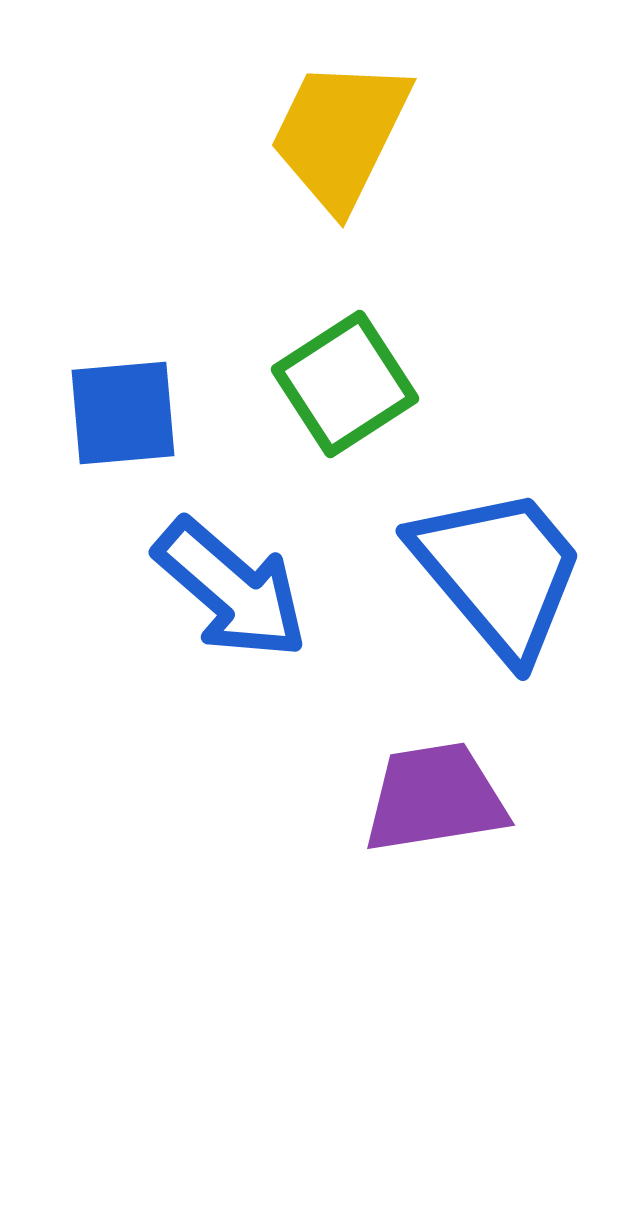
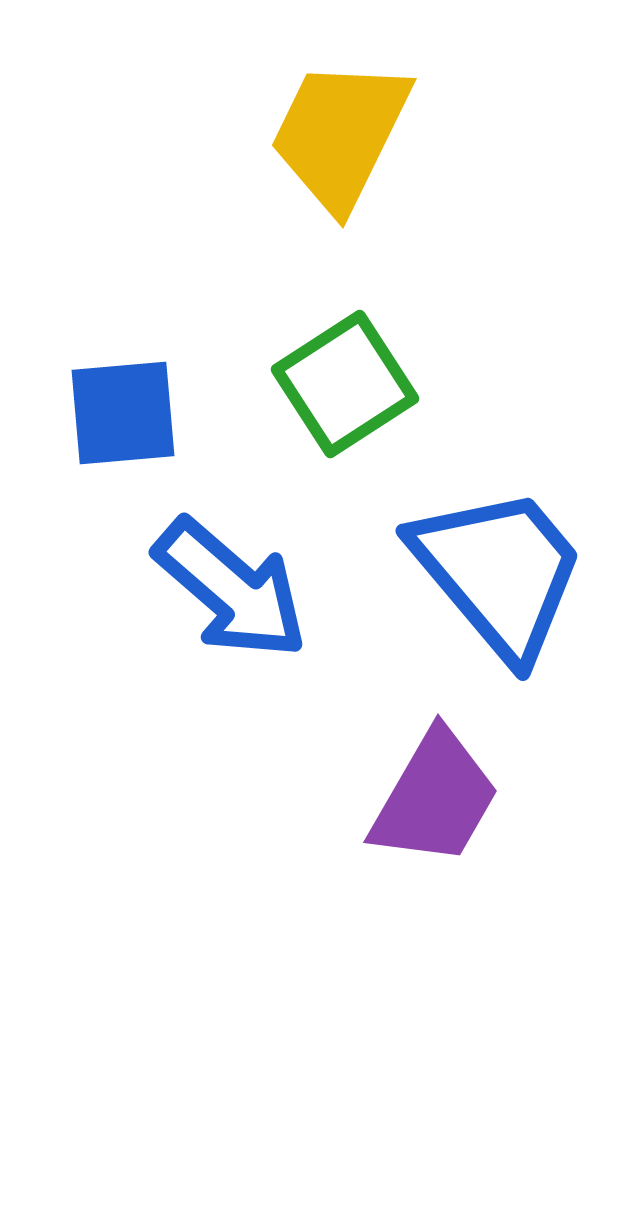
purple trapezoid: rotated 129 degrees clockwise
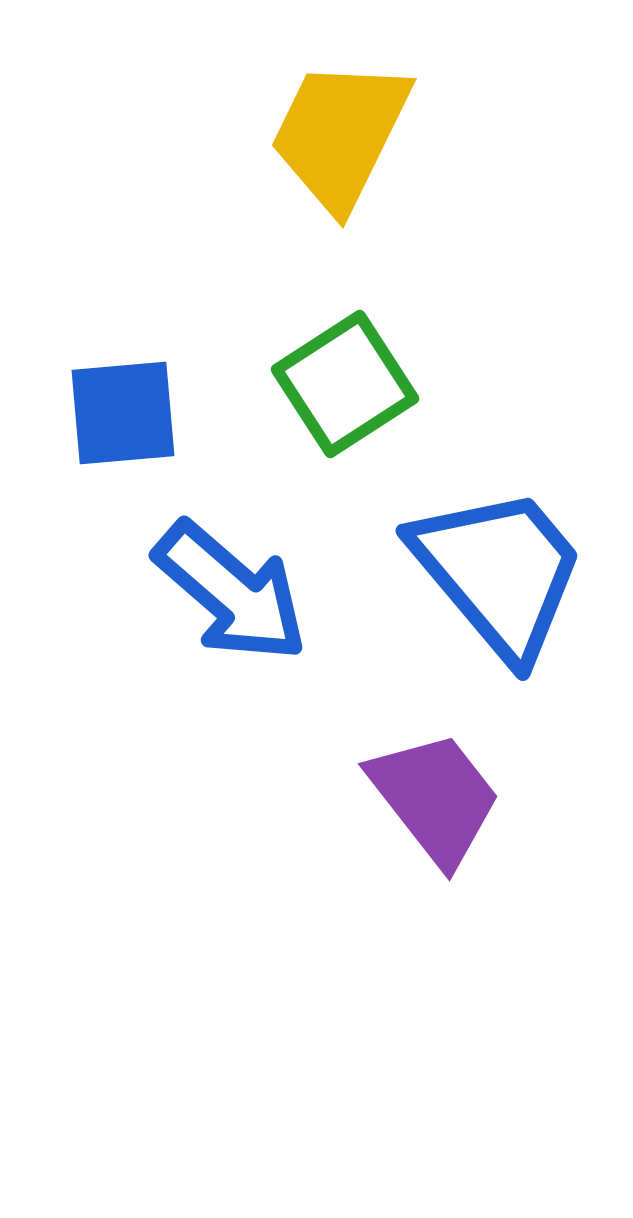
blue arrow: moved 3 px down
purple trapezoid: rotated 68 degrees counterclockwise
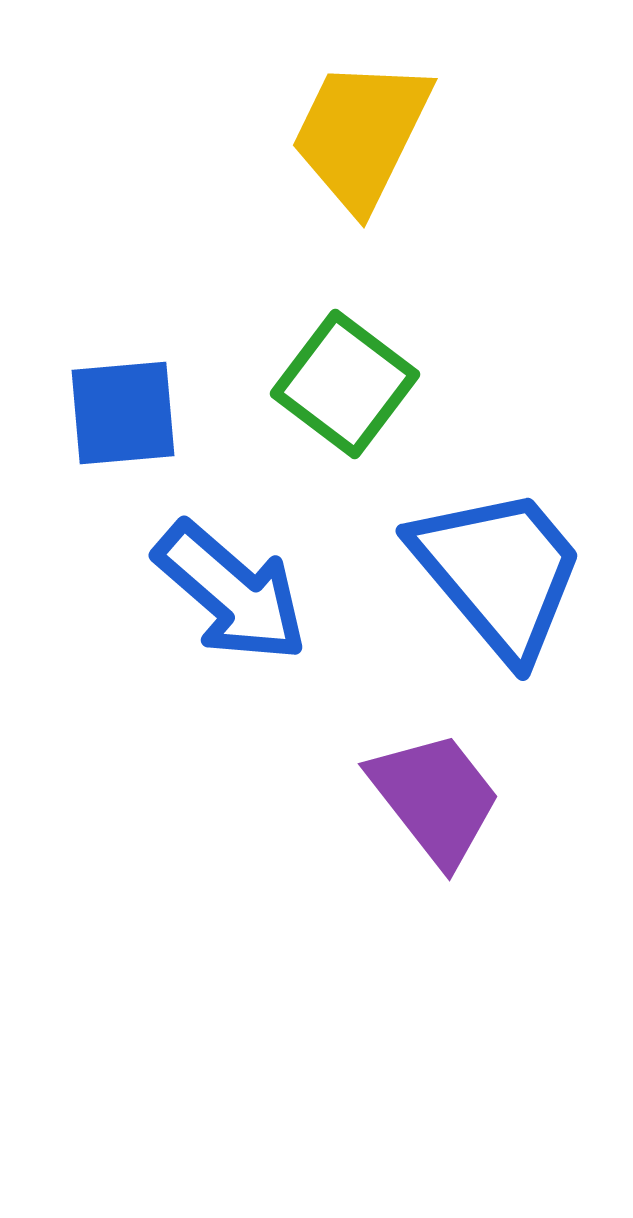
yellow trapezoid: moved 21 px right
green square: rotated 20 degrees counterclockwise
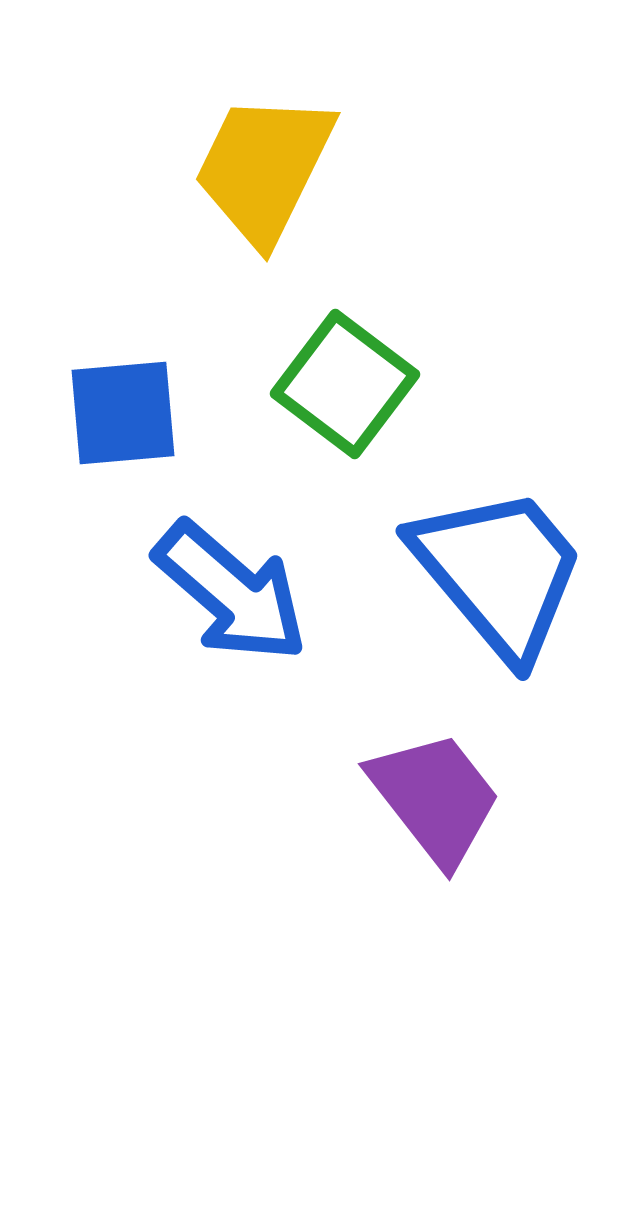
yellow trapezoid: moved 97 px left, 34 px down
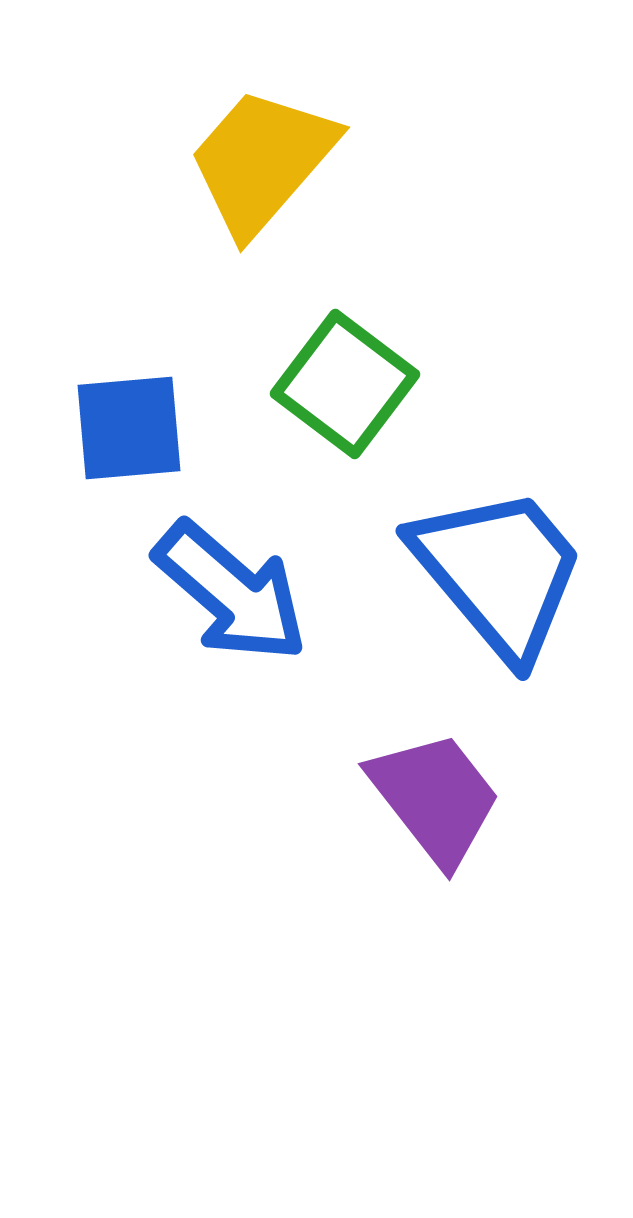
yellow trapezoid: moved 2 px left, 7 px up; rotated 15 degrees clockwise
blue square: moved 6 px right, 15 px down
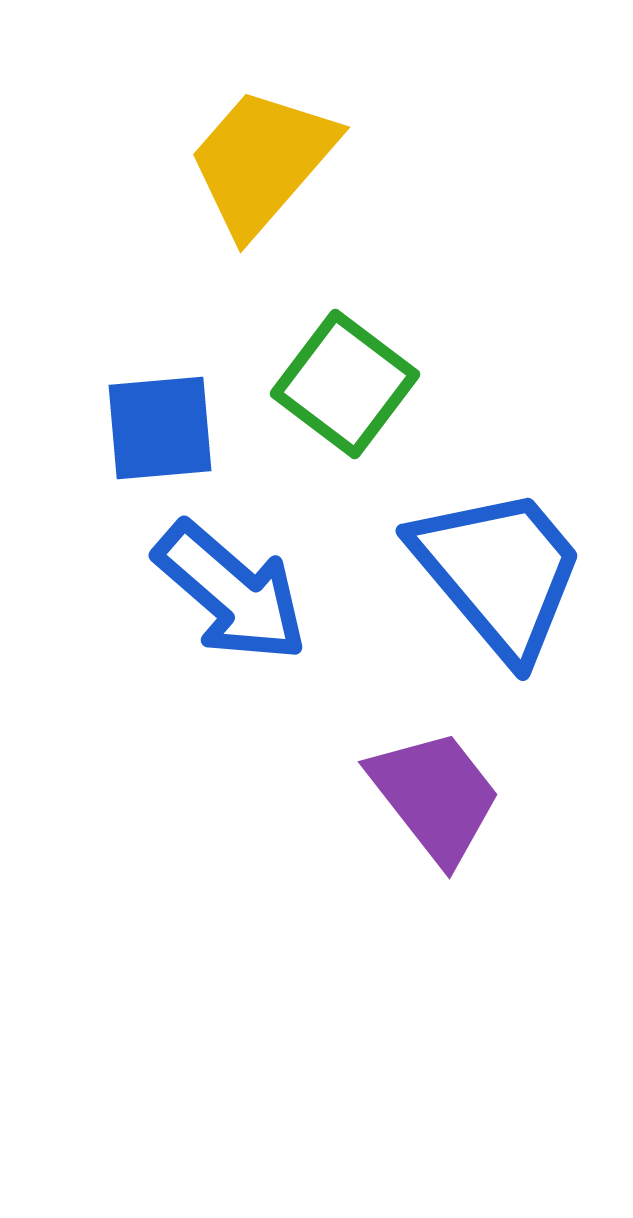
blue square: moved 31 px right
purple trapezoid: moved 2 px up
